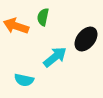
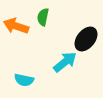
cyan arrow: moved 10 px right, 5 px down
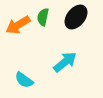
orange arrow: moved 2 px right, 1 px up; rotated 50 degrees counterclockwise
black ellipse: moved 10 px left, 22 px up
cyan semicircle: rotated 24 degrees clockwise
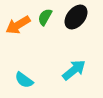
green semicircle: moved 2 px right; rotated 18 degrees clockwise
cyan arrow: moved 9 px right, 8 px down
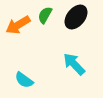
green semicircle: moved 2 px up
cyan arrow: moved 6 px up; rotated 95 degrees counterclockwise
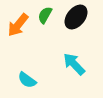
orange arrow: rotated 20 degrees counterclockwise
cyan semicircle: moved 3 px right
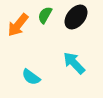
cyan arrow: moved 1 px up
cyan semicircle: moved 4 px right, 3 px up
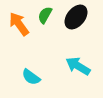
orange arrow: moved 1 px right, 1 px up; rotated 105 degrees clockwise
cyan arrow: moved 4 px right, 3 px down; rotated 15 degrees counterclockwise
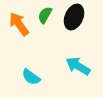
black ellipse: moved 2 px left; rotated 15 degrees counterclockwise
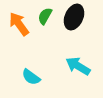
green semicircle: moved 1 px down
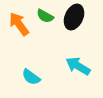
green semicircle: rotated 90 degrees counterclockwise
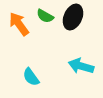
black ellipse: moved 1 px left
cyan arrow: moved 3 px right; rotated 15 degrees counterclockwise
cyan semicircle: rotated 18 degrees clockwise
